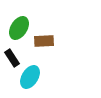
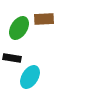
brown rectangle: moved 22 px up
black rectangle: rotated 48 degrees counterclockwise
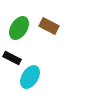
brown rectangle: moved 5 px right, 7 px down; rotated 30 degrees clockwise
black rectangle: rotated 18 degrees clockwise
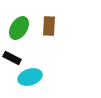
brown rectangle: rotated 66 degrees clockwise
cyan ellipse: rotated 40 degrees clockwise
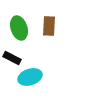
green ellipse: rotated 50 degrees counterclockwise
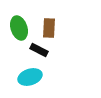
brown rectangle: moved 2 px down
black rectangle: moved 27 px right, 8 px up
